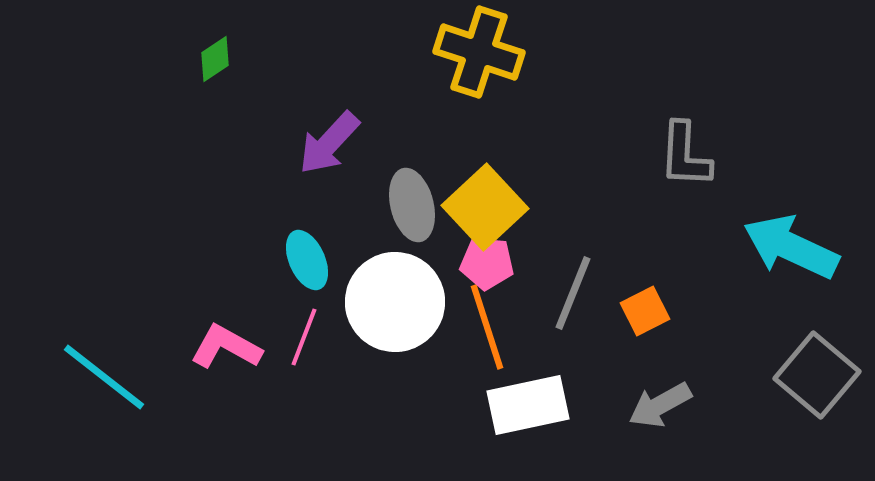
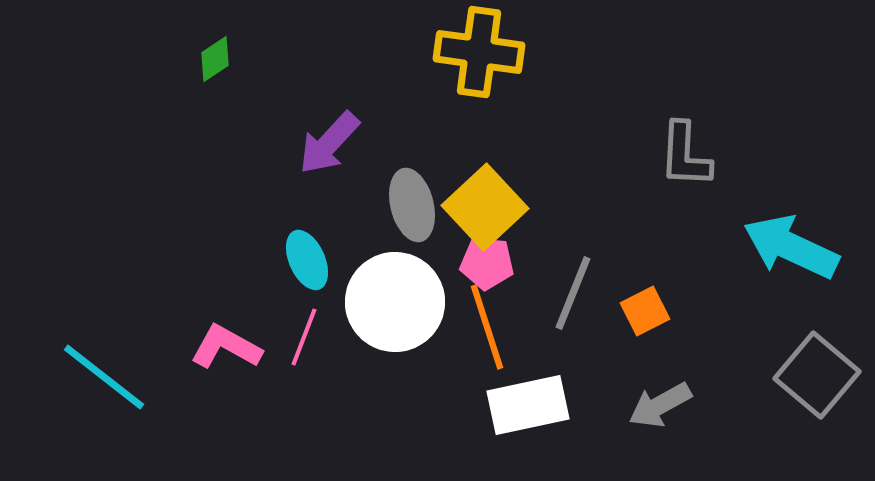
yellow cross: rotated 10 degrees counterclockwise
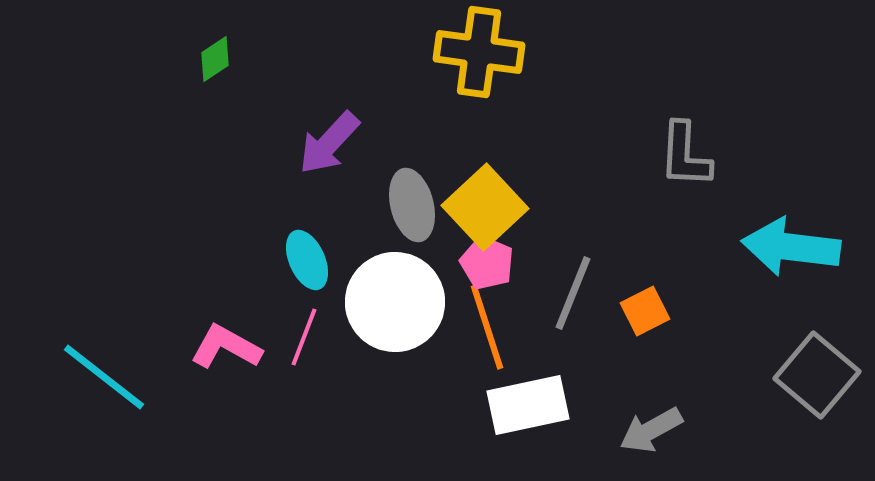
cyan arrow: rotated 18 degrees counterclockwise
pink pentagon: rotated 18 degrees clockwise
gray arrow: moved 9 px left, 25 px down
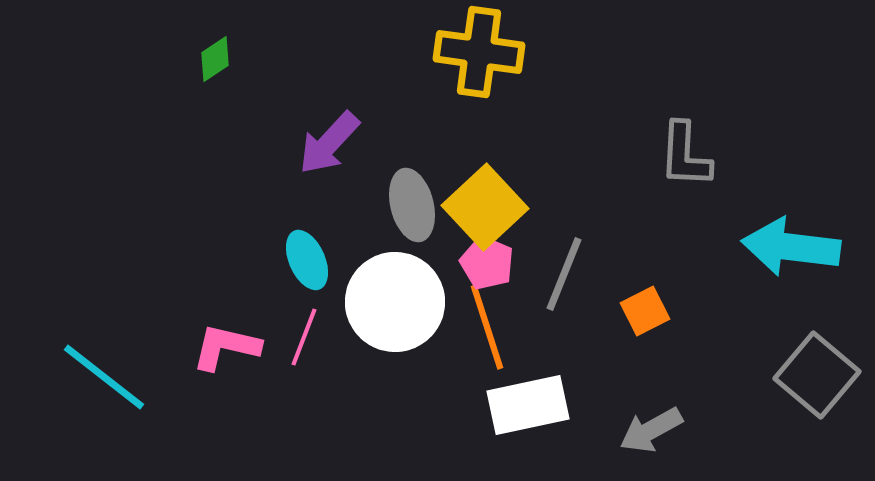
gray line: moved 9 px left, 19 px up
pink L-shape: rotated 16 degrees counterclockwise
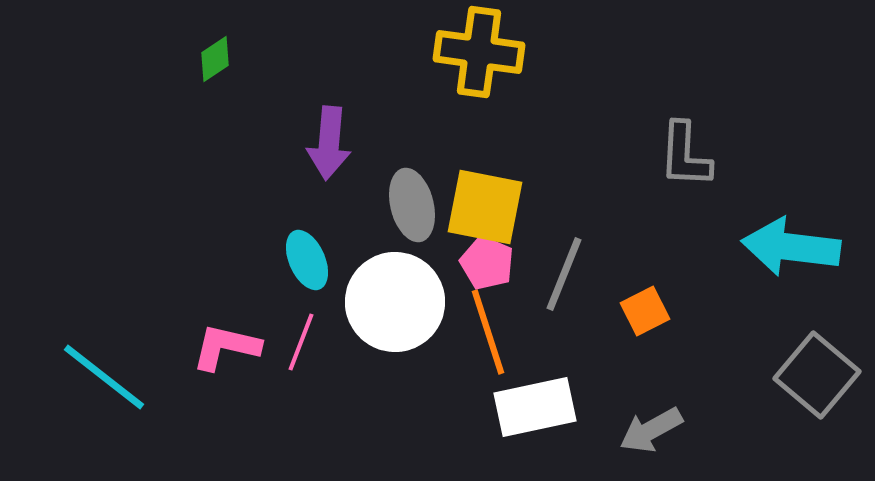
purple arrow: rotated 38 degrees counterclockwise
yellow square: rotated 36 degrees counterclockwise
orange line: moved 1 px right, 5 px down
pink line: moved 3 px left, 5 px down
white rectangle: moved 7 px right, 2 px down
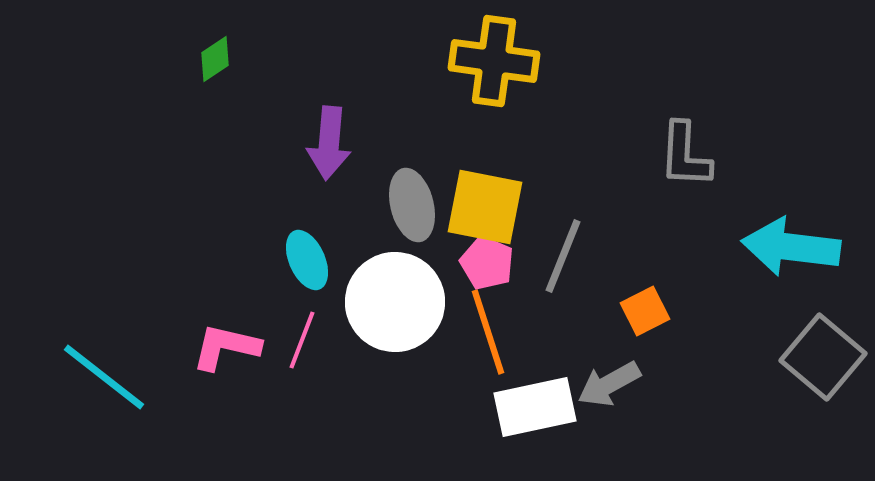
yellow cross: moved 15 px right, 9 px down
gray line: moved 1 px left, 18 px up
pink line: moved 1 px right, 2 px up
gray square: moved 6 px right, 18 px up
gray arrow: moved 42 px left, 46 px up
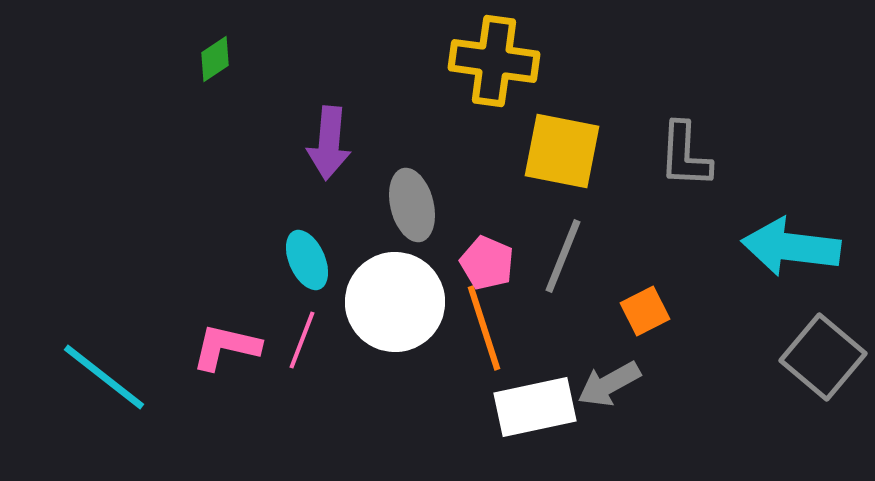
yellow square: moved 77 px right, 56 px up
orange line: moved 4 px left, 4 px up
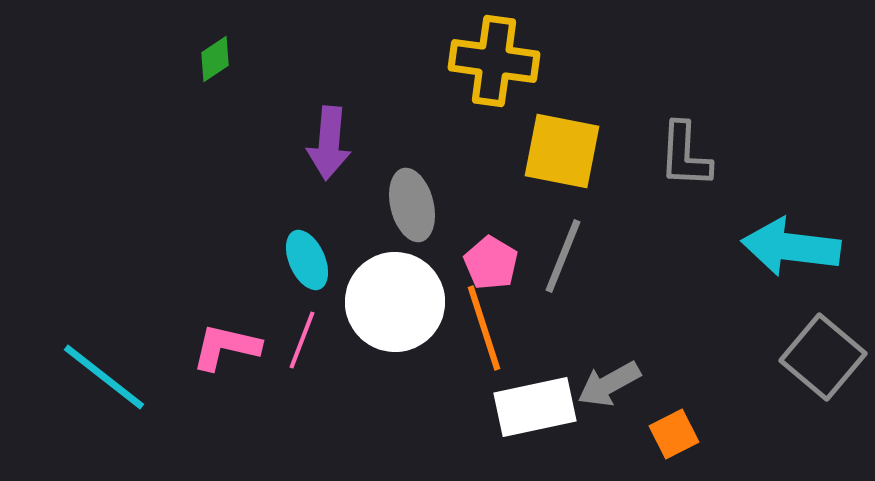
pink pentagon: moved 4 px right; rotated 8 degrees clockwise
orange square: moved 29 px right, 123 px down
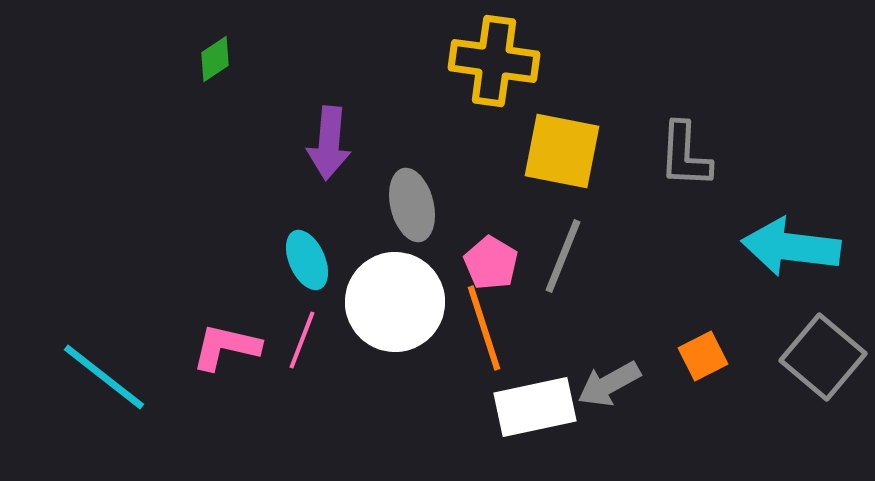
orange square: moved 29 px right, 78 px up
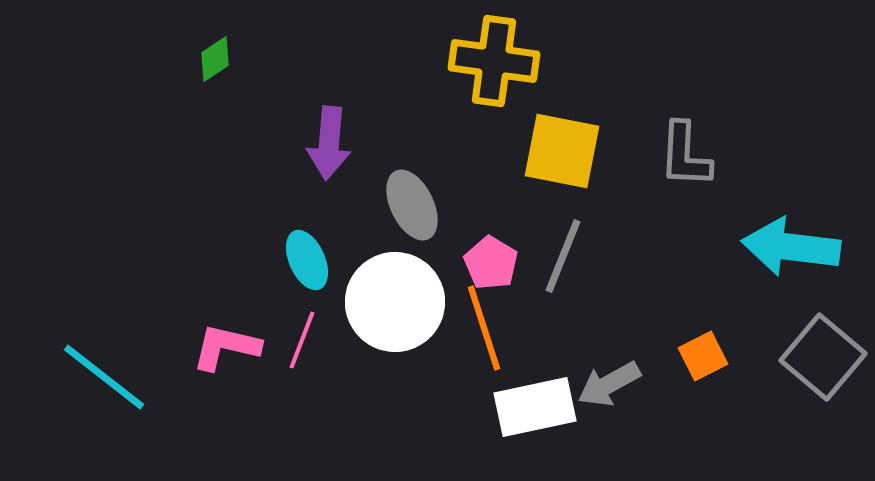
gray ellipse: rotated 12 degrees counterclockwise
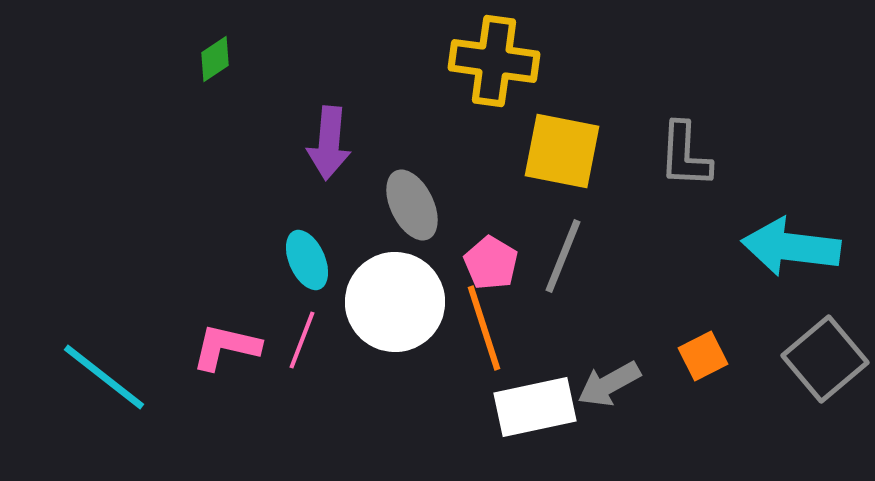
gray square: moved 2 px right, 2 px down; rotated 10 degrees clockwise
